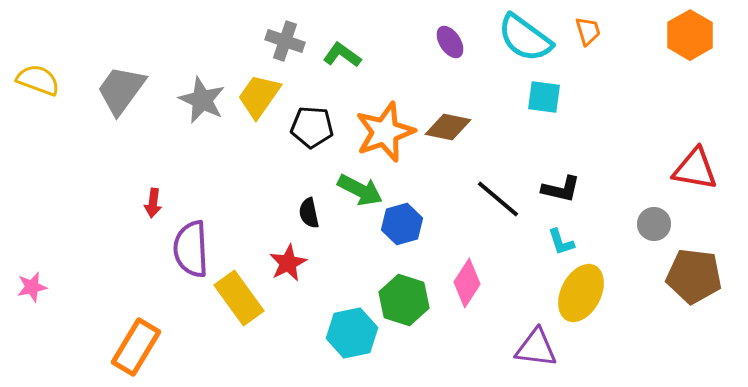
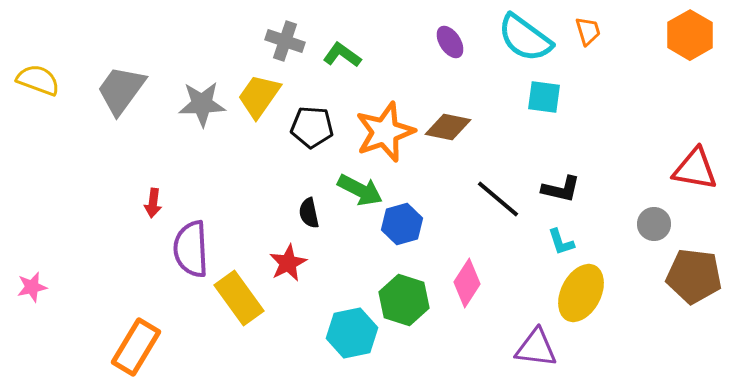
gray star: moved 4 px down; rotated 27 degrees counterclockwise
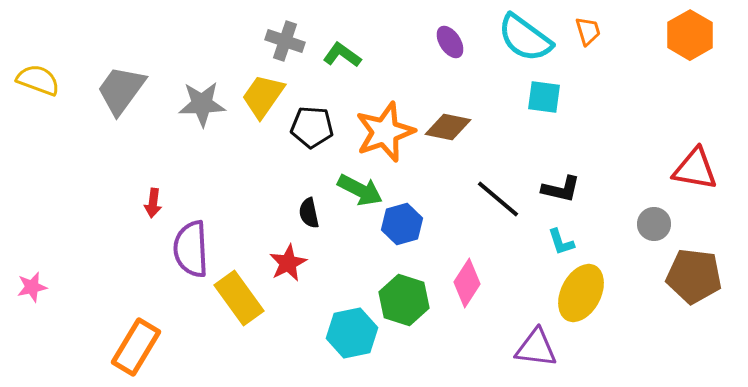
yellow trapezoid: moved 4 px right
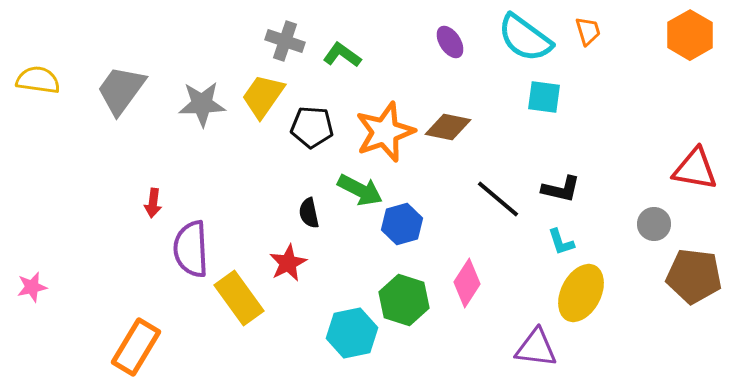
yellow semicircle: rotated 12 degrees counterclockwise
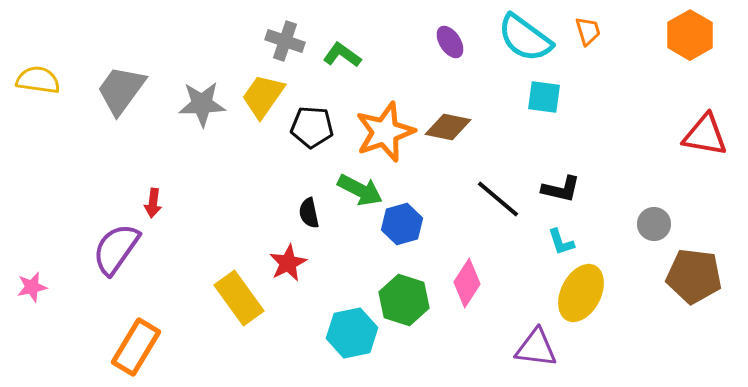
red triangle: moved 10 px right, 34 px up
purple semicircle: moved 75 px left; rotated 38 degrees clockwise
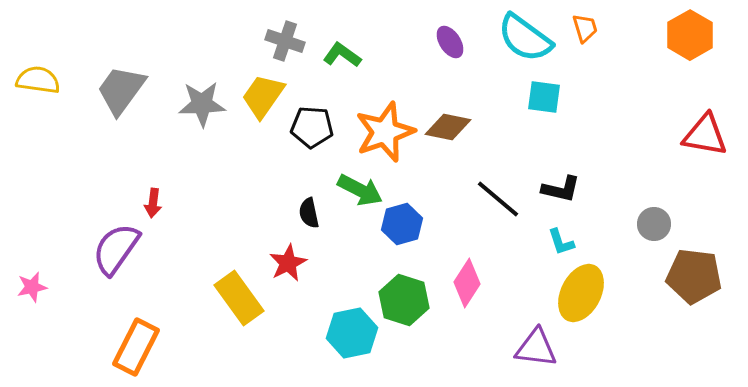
orange trapezoid: moved 3 px left, 3 px up
orange rectangle: rotated 4 degrees counterclockwise
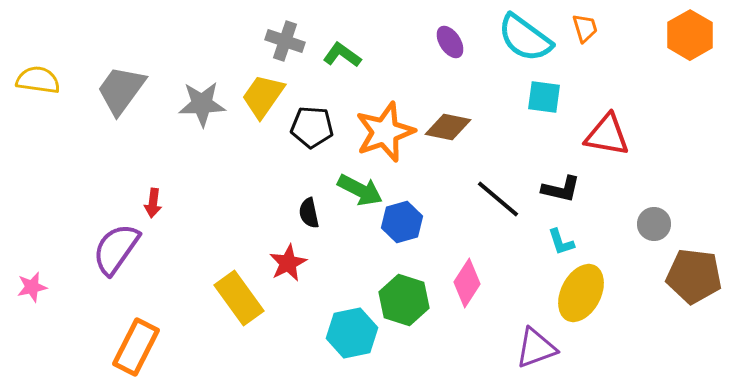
red triangle: moved 98 px left
blue hexagon: moved 2 px up
purple triangle: rotated 27 degrees counterclockwise
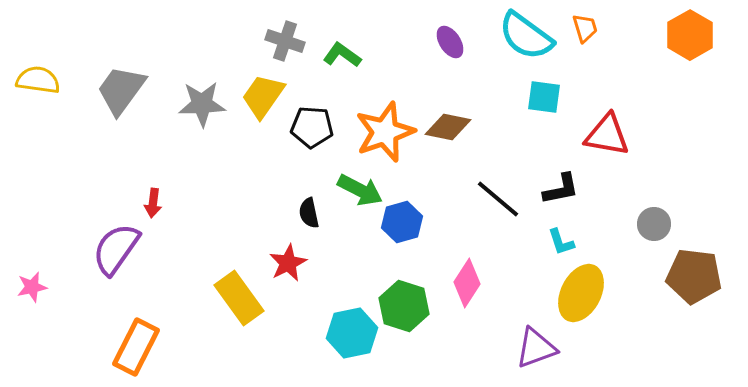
cyan semicircle: moved 1 px right, 2 px up
black L-shape: rotated 24 degrees counterclockwise
green hexagon: moved 6 px down
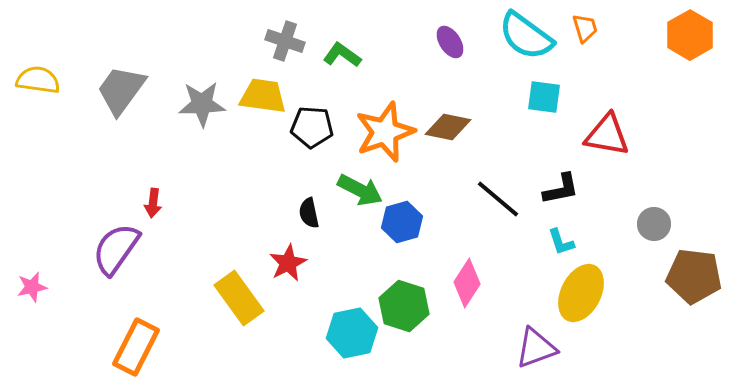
yellow trapezoid: rotated 63 degrees clockwise
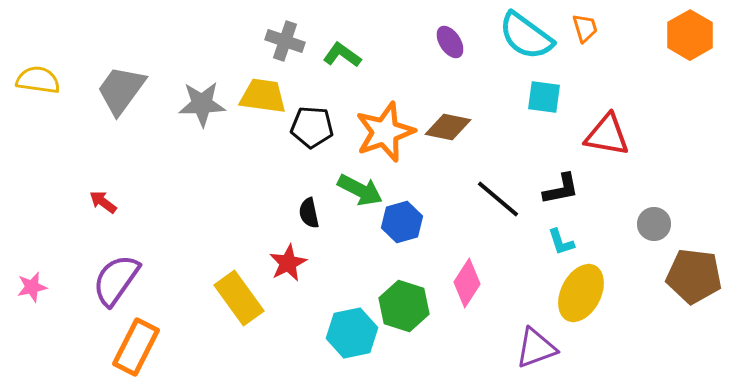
red arrow: moved 50 px left, 1 px up; rotated 120 degrees clockwise
purple semicircle: moved 31 px down
